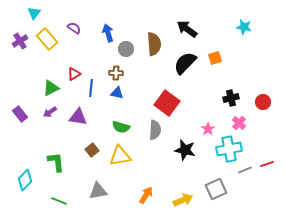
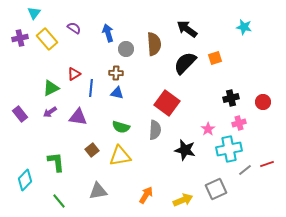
purple cross: moved 3 px up; rotated 21 degrees clockwise
pink cross: rotated 32 degrees clockwise
gray line: rotated 16 degrees counterclockwise
green line: rotated 28 degrees clockwise
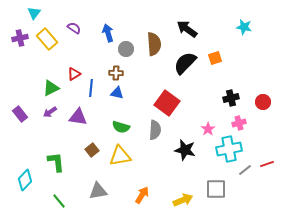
gray square: rotated 25 degrees clockwise
orange arrow: moved 4 px left
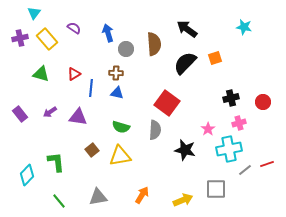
green triangle: moved 10 px left, 14 px up; rotated 42 degrees clockwise
cyan diamond: moved 2 px right, 5 px up
gray triangle: moved 6 px down
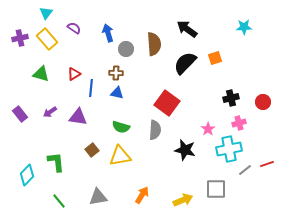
cyan triangle: moved 12 px right
cyan star: rotated 14 degrees counterclockwise
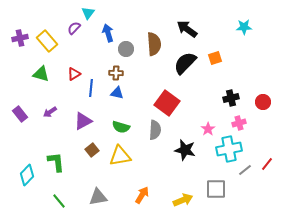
cyan triangle: moved 42 px right
purple semicircle: rotated 80 degrees counterclockwise
yellow rectangle: moved 2 px down
purple triangle: moved 5 px right, 4 px down; rotated 36 degrees counterclockwise
red line: rotated 32 degrees counterclockwise
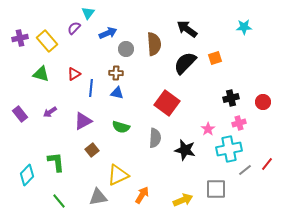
blue arrow: rotated 84 degrees clockwise
gray semicircle: moved 8 px down
yellow triangle: moved 2 px left, 19 px down; rotated 15 degrees counterclockwise
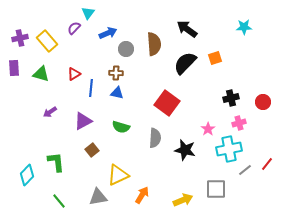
purple rectangle: moved 6 px left, 46 px up; rotated 35 degrees clockwise
